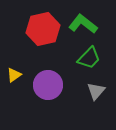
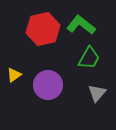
green L-shape: moved 2 px left, 1 px down
green trapezoid: rotated 15 degrees counterclockwise
gray triangle: moved 1 px right, 2 px down
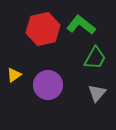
green trapezoid: moved 6 px right
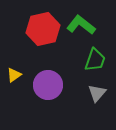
green trapezoid: moved 2 px down; rotated 10 degrees counterclockwise
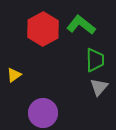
red hexagon: rotated 16 degrees counterclockwise
green trapezoid: rotated 20 degrees counterclockwise
purple circle: moved 5 px left, 28 px down
gray triangle: moved 2 px right, 6 px up
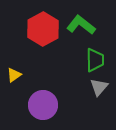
purple circle: moved 8 px up
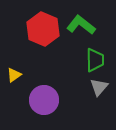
red hexagon: rotated 8 degrees counterclockwise
purple circle: moved 1 px right, 5 px up
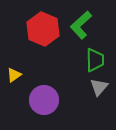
green L-shape: rotated 80 degrees counterclockwise
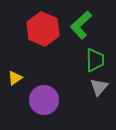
yellow triangle: moved 1 px right, 3 px down
